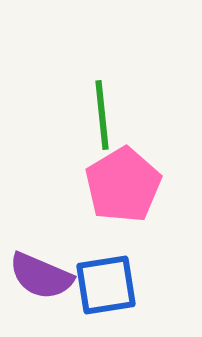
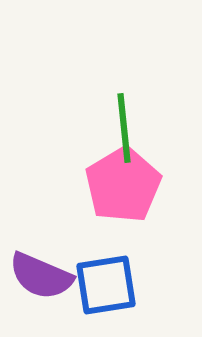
green line: moved 22 px right, 13 px down
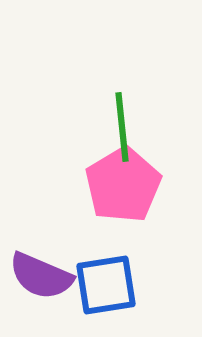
green line: moved 2 px left, 1 px up
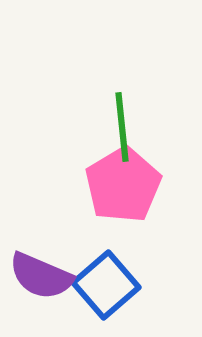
blue square: rotated 32 degrees counterclockwise
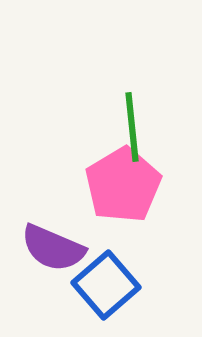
green line: moved 10 px right
purple semicircle: moved 12 px right, 28 px up
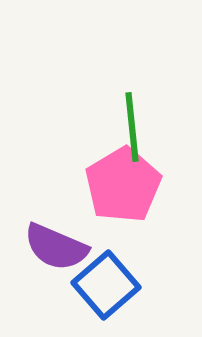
purple semicircle: moved 3 px right, 1 px up
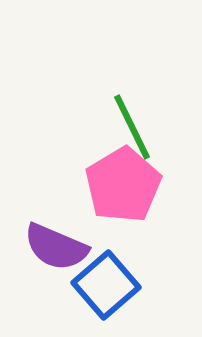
green line: rotated 20 degrees counterclockwise
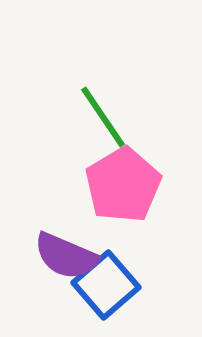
green line: moved 29 px left, 10 px up; rotated 8 degrees counterclockwise
purple semicircle: moved 10 px right, 9 px down
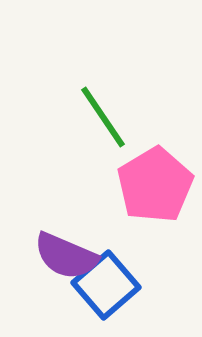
pink pentagon: moved 32 px right
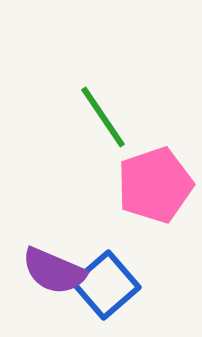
pink pentagon: rotated 12 degrees clockwise
purple semicircle: moved 12 px left, 15 px down
